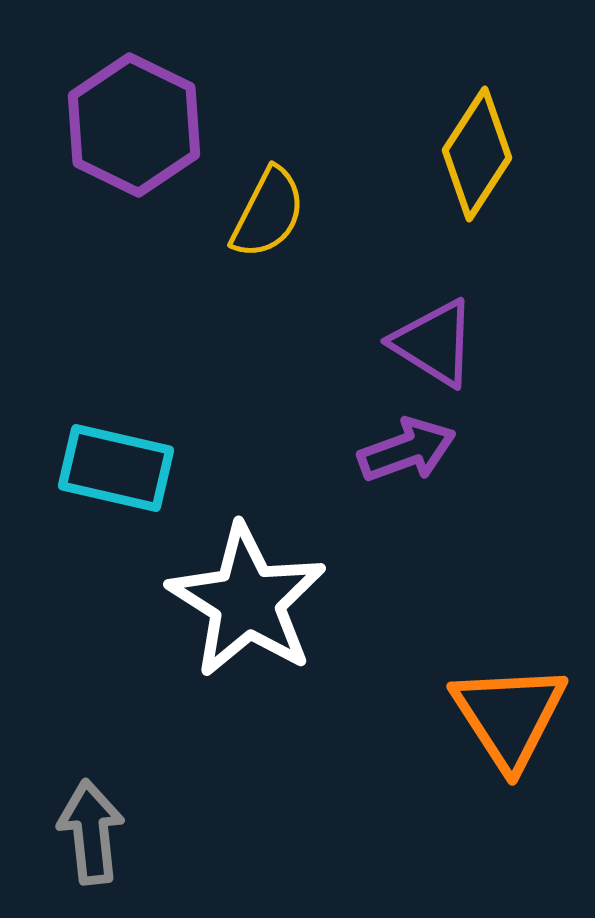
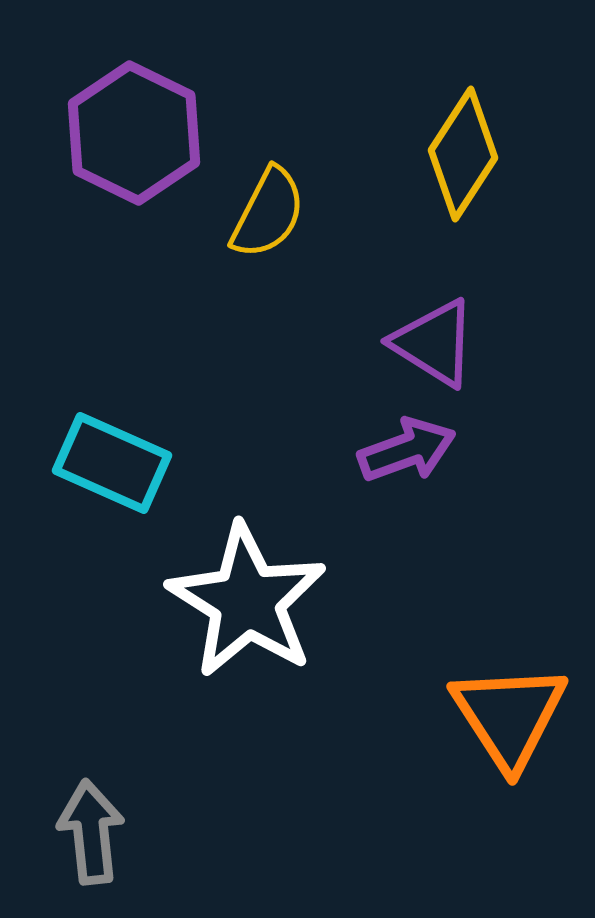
purple hexagon: moved 8 px down
yellow diamond: moved 14 px left
cyan rectangle: moved 4 px left, 5 px up; rotated 11 degrees clockwise
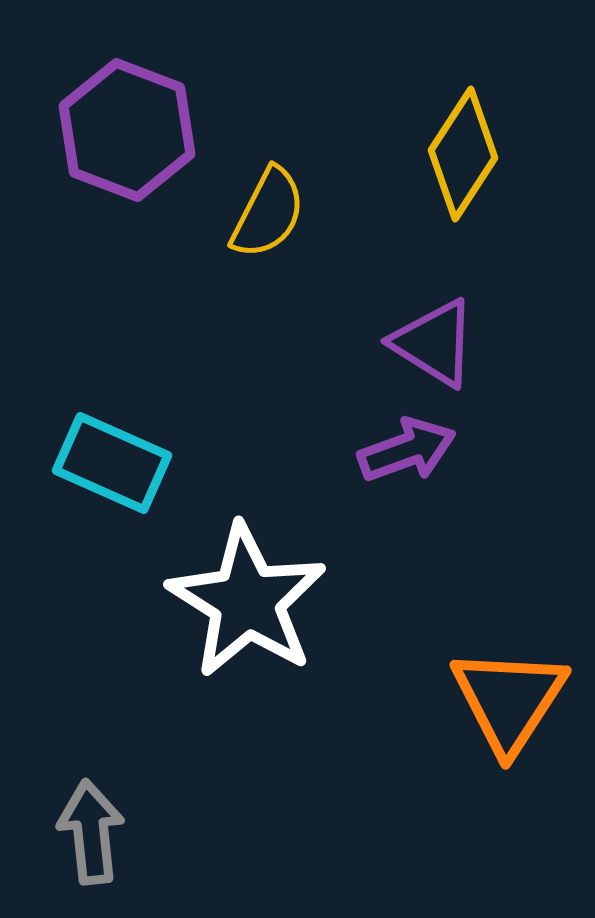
purple hexagon: moved 7 px left, 3 px up; rotated 5 degrees counterclockwise
orange triangle: moved 16 px up; rotated 6 degrees clockwise
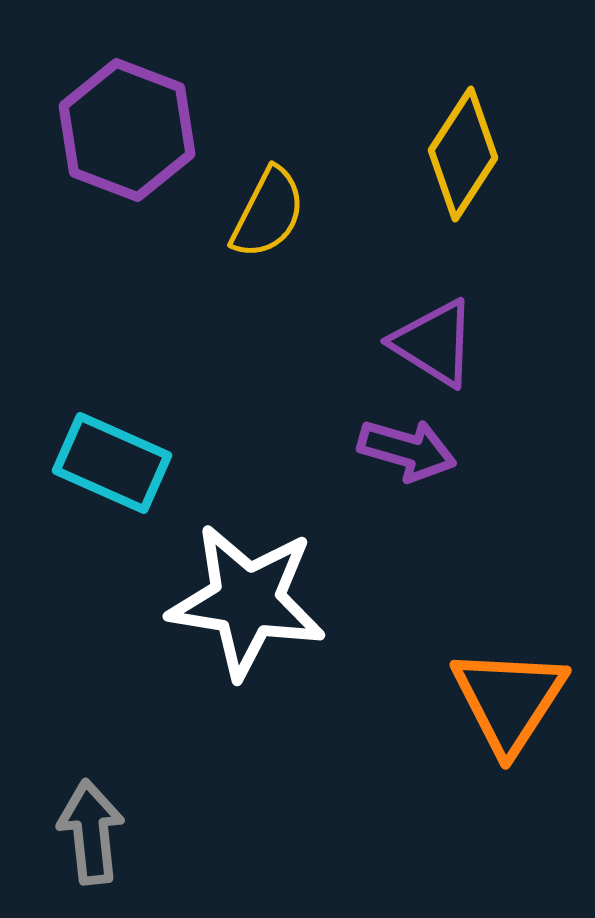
purple arrow: rotated 36 degrees clockwise
white star: rotated 23 degrees counterclockwise
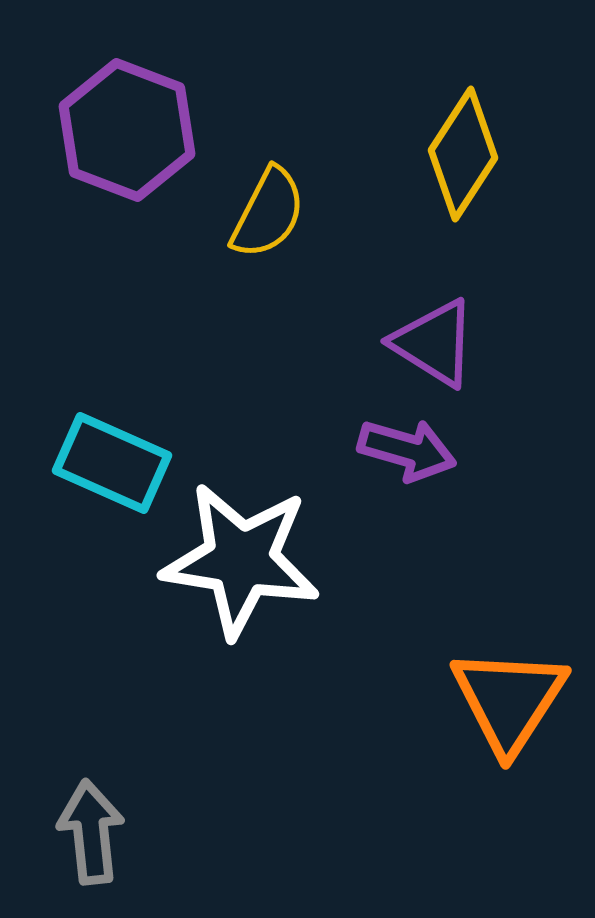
white star: moved 6 px left, 41 px up
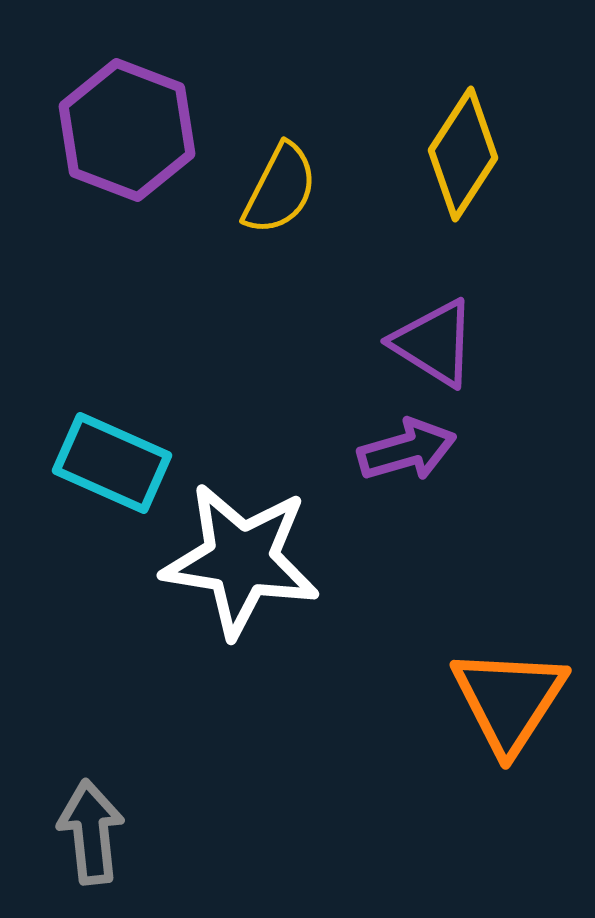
yellow semicircle: moved 12 px right, 24 px up
purple arrow: rotated 32 degrees counterclockwise
